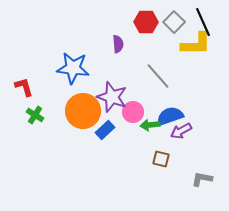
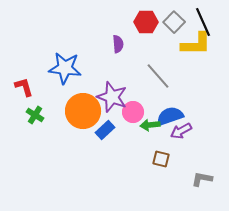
blue star: moved 8 px left
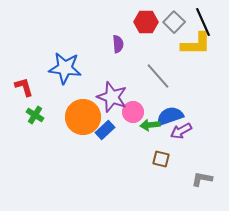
orange circle: moved 6 px down
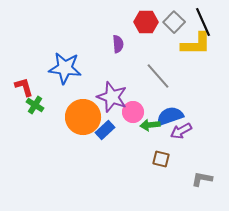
green cross: moved 10 px up
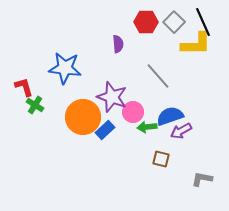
green arrow: moved 3 px left, 2 px down
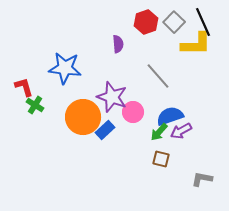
red hexagon: rotated 20 degrees counterclockwise
green arrow: moved 12 px right, 5 px down; rotated 42 degrees counterclockwise
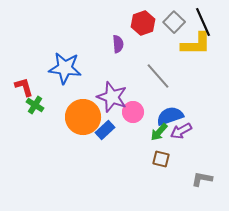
red hexagon: moved 3 px left, 1 px down
